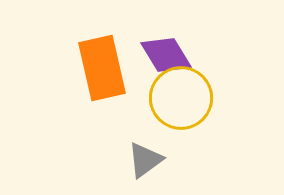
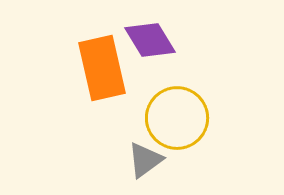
purple diamond: moved 16 px left, 15 px up
yellow circle: moved 4 px left, 20 px down
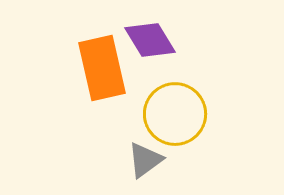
yellow circle: moved 2 px left, 4 px up
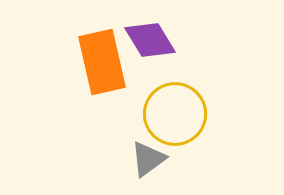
orange rectangle: moved 6 px up
gray triangle: moved 3 px right, 1 px up
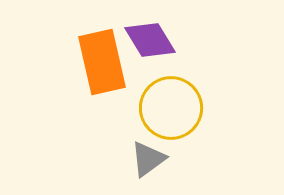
yellow circle: moved 4 px left, 6 px up
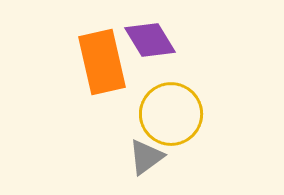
yellow circle: moved 6 px down
gray triangle: moved 2 px left, 2 px up
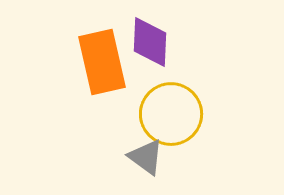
purple diamond: moved 2 px down; rotated 34 degrees clockwise
gray triangle: rotated 48 degrees counterclockwise
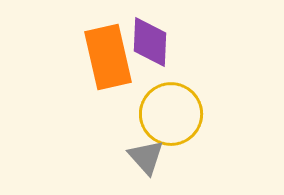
orange rectangle: moved 6 px right, 5 px up
gray triangle: rotated 12 degrees clockwise
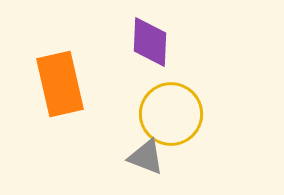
orange rectangle: moved 48 px left, 27 px down
gray triangle: rotated 27 degrees counterclockwise
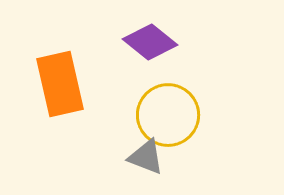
purple diamond: rotated 54 degrees counterclockwise
yellow circle: moved 3 px left, 1 px down
